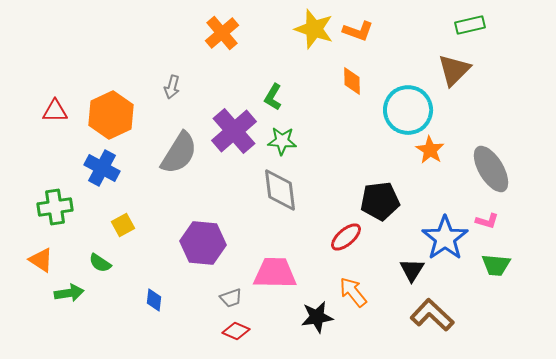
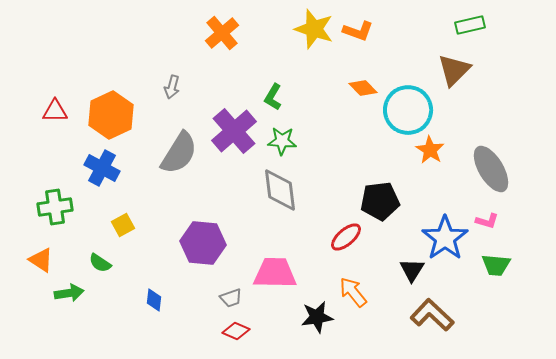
orange diamond: moved 11 px right, 7 px down; rotated 44 degrees counterclockwise
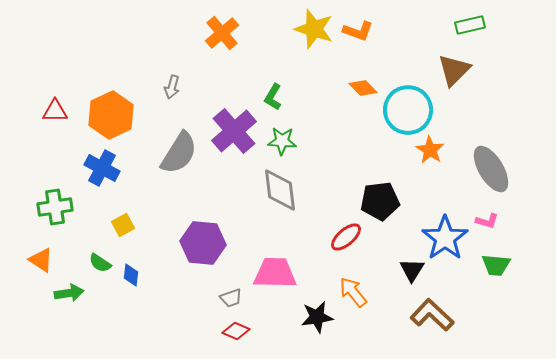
blue diamond: moved 23 px left, 25 px up
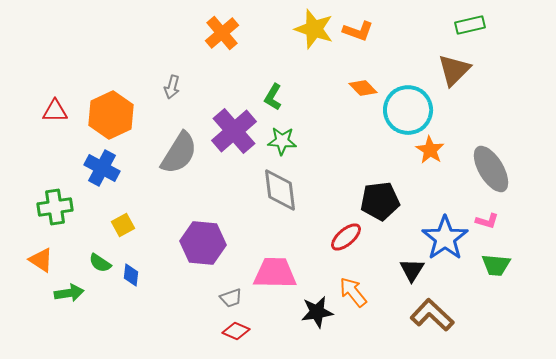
black star: moved 5 px up
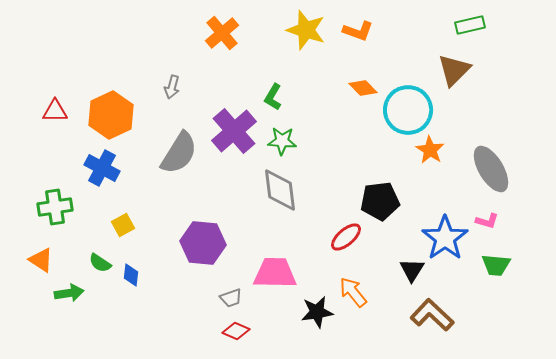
yellow star: moved 8 px left, 1 px down
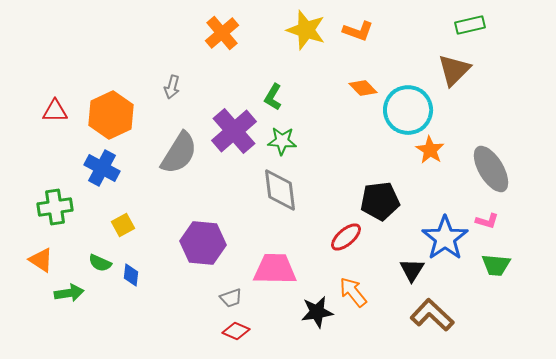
green semicircle: rotated 10 degrees counterclockwise
pink trapezoid: moved 4 px up
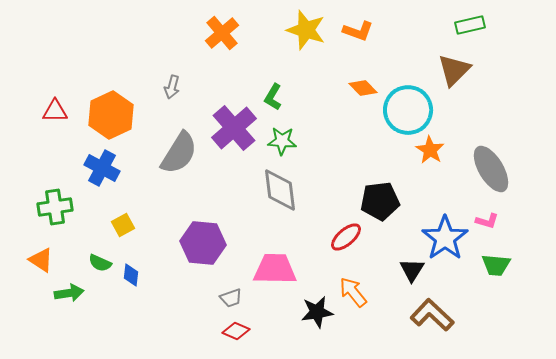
purple cross: moved 3 px up
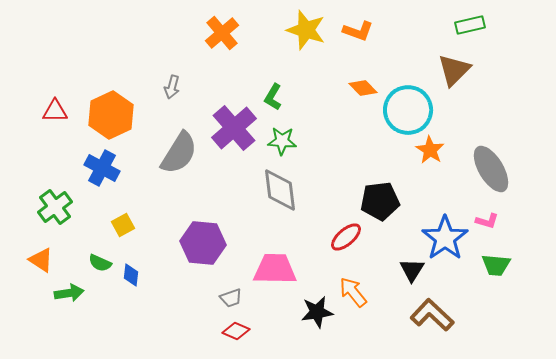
green cross: rotated 28 degrees counterclockwise
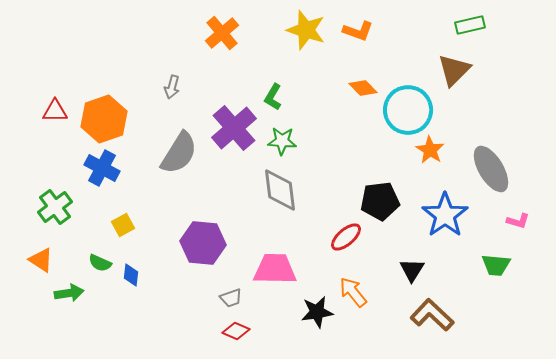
orange hexagon: moved 7 px left, 4 px down; rotated 6 degrees clockwise
pink L-shape: moved 31 px right
blue star: moved 23 px up
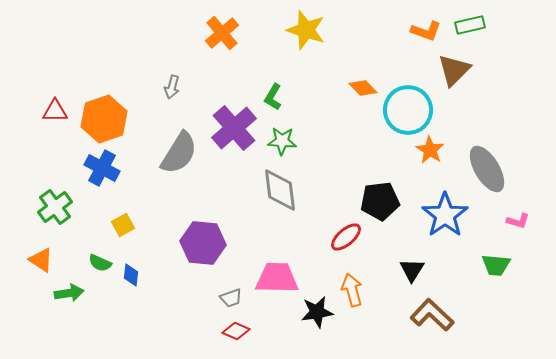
orange L-shape: moved 68 px right
gray ellipse: moved 4 px left
pink trapezoid: moved 2 px right, 9 px down
orange arrow: moved 1 px left, 2 px up; rotated 24 degrees clockwise
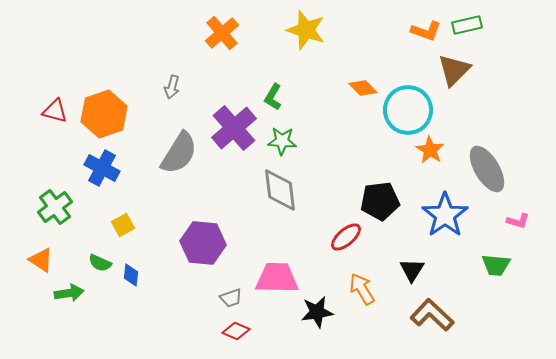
green rectangle: moved 3 px left
red triangle: rotated 16 degrees clockwise
orange hexagon: moved 5 px up
orange arrow: moved 10 px right, 1 px up; rotated 16 degrees counterclockwise
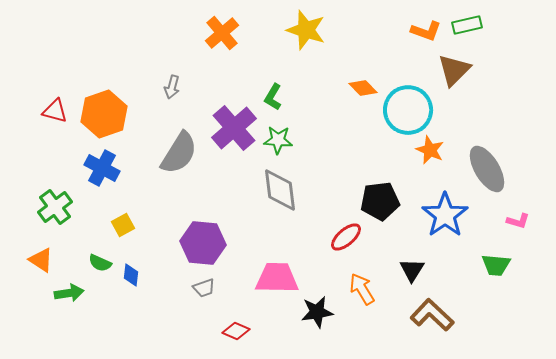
green star: moved 4 px left, 1 px up
orange star: rotated 8 degrees counterclockwise
gray trapezoid: moved 27 px left, 10 px up
